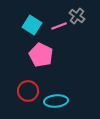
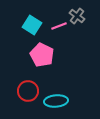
pink pentagon: moved 1 px right
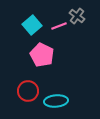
cyan square: rotated 18 degrees clockwise
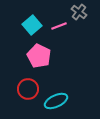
gray cross: moved 2 px right, 4 px up
pink pentagon: moved 3 px left, 1 px down
red circle: moved 2 px up
cyan ellipse: rotated 20 degrees counterclockwise
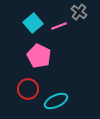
cyan square: moved 1 px right, 2 px up
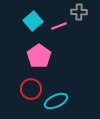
gray cross: rotated 35 degrees counterclockwise
cyan square: moved 2 px up
pink pentagon: rotated 10 degrees clockwise
red circle: moved 3 px right
